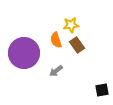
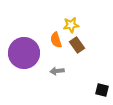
gray arrow: moved 1 px right; rotated 32 degrees clockwise
black square: rotated 24 degrees clockwise
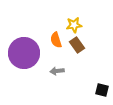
yellow star: moved 3 px right
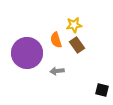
purple circle: moved 3 px right
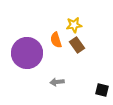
gray arrow: moved 11 px down
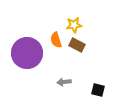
brown rectangle: rotated 28 degrees counterclockwise
gray arrow: moved 7 px right
black square: moved 4 px left
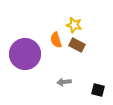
yellow star: rotated 21 degrees clockwise
purple circle: moved 2 px left, 1 px down
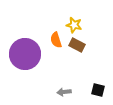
gray arrow: moved 10 px down
